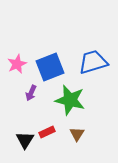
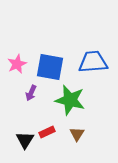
blue trapezoid: rotated 12 degrees clockwise
blue square: rotated 32 degrees clockwise
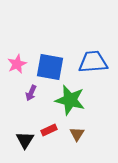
red rectangle: moved 2 px right, 2 px up
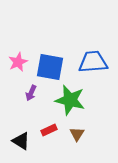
pink star: moved 1 px right, 2 px up
black triangle: moved 4 px left, 1 px down; rotated 30 degrees counterclockwise
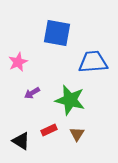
blue square: moved 7 px right, 34 px up
purple arrow: moved 1 px right; rotated 35 degrees clockwise
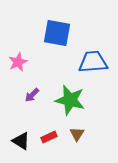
purple arrow: moved 2 px down; rotated 14 degrees counterclockwise
red rectangle: moved 7 px down
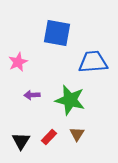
purple arrow: rotated 42 degrees clockwise
red rectangle: rotated 21 degrees counterclockwise
black triangle: rotated 30 degrees clockwise
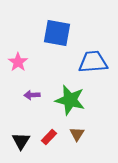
pink star: rotated 12 degrees counterclockwise
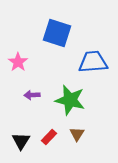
blue square: rotated 8 degrees clockwise
